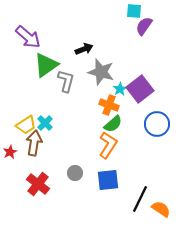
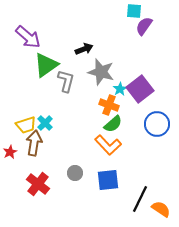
yellow trapezoid: rotated 15 degrees clockwise
orange L-shape: rotated 104 degrees clockwise
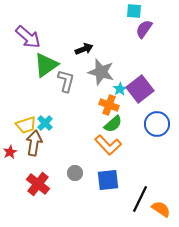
purple semicircle: moved 3 px down
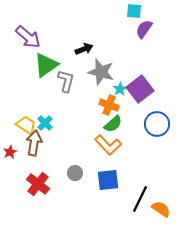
yellow trapezoid: rotated 130 degrees counterclockwise
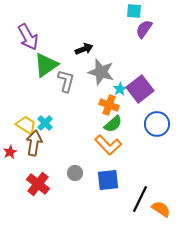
purple arrow: rotated 20 degrees clockwise
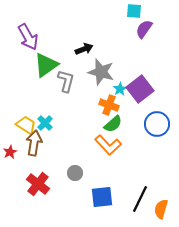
blue square: moved 6 px left, 17 px down
orange semicircle: rotated 108 degrees counterclockwise
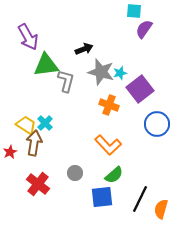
green triangle: rotated 28 degrees clockwise
cyan star: moved 16 px up; rotated 16 degrees clockwise
green semicircle: moved 1 px right, 51 px down
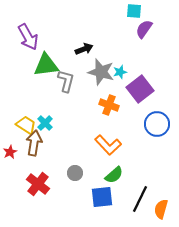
cyan star: moved 1 px up
